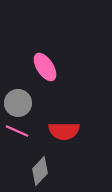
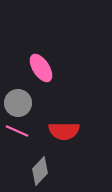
pink ellipse: moved 4 px left, 1 px down
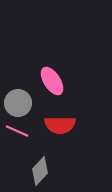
pink ellipse: moved 11 px right, 13 px down
red semicircle: moved 4 px left, 6 px up
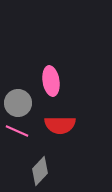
pink ellipse: moved 1 px left; rotated 24 degrees clockwise
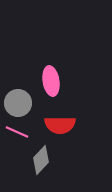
pink line: moved 1 px down
gray diamond: moved 1 px right, 11 px up
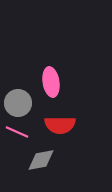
pink ellipse: moved 1 px down
gray diamond: rotated 36 degrees clockwise
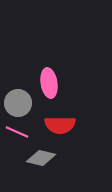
pink ellipse: moved 2 px left, 1 px down
gray diamond: moved 2 px up; rotated 24 degrees clockwise
